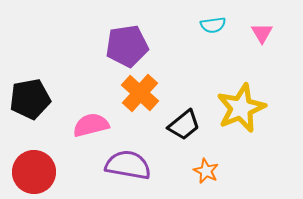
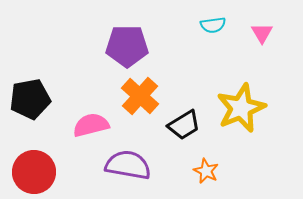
purple pentagon: rotated 9 degrees clockwise
orange cross: moved 3 px down
black trapezoid: rotated 8 degrees clockwise
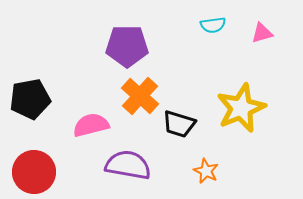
pink triangle: rotated 45 degrees clockwise
black trapezoid: moved 5 px left, 1 px up; rotated 48 degrees clockwise
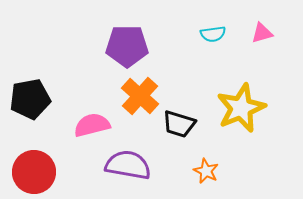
cyan semicircle: moved 9 px down
pink semicircle: moved 1 px right
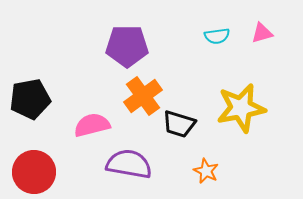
cyan semicircle: moved 4 px right, 2 px down
orange cross: moved 3 px right; rotated 12 degrees clockwise
yellow star: rotated 12 degrees clockwise
purple semicircle: moved 1 px right, 1 px up
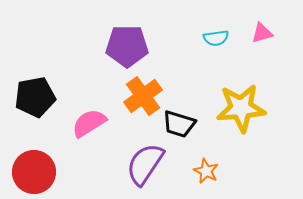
cyan semicircle: moved 1 px left, 2 px down
black pentagon: moved 5 px right, 2 px up
yellow star: rotated 6 degrees clockwise
pink semicircle: moved 3 px left, 2 px up; rotated 18 degrees counterclockwise
purple semicircle: moved 16 px right; rotated 66 degrees counterclockwise
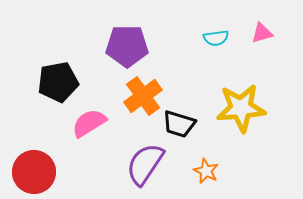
black pentagon: moved 23 px right, 15 px up
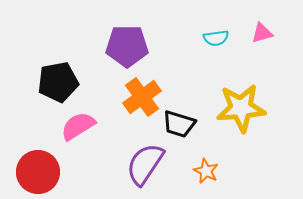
orange cross: moved 1 px left, 1 px down
pink semicircle: moved 11 px left, 3 px down
red circle: moved 4 px right
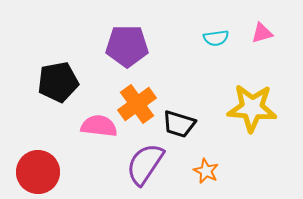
orange cross: moved 5 px left, 7 px down
yellow star: moved 11 px right; rotated 9 degrees clockwise
pink semicircle: moved 21 px right; rotated 39 degrees clockwise
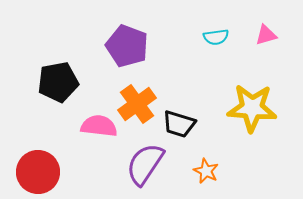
pink triangle: moved 4 px right, 2 px down
cyan semicircle: moved 1 px up
purple pentagon: rotated 21 degrees clockwise
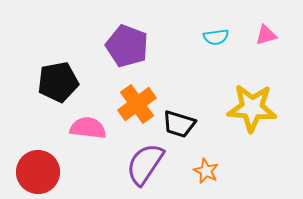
pink semicircle: moved 11 px left, 2 px down
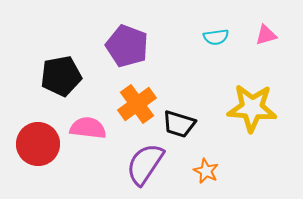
black pentagon: moved 3 px right, 6 px up
red circle: moved 28 px up
